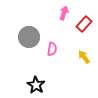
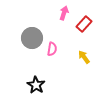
gray circle: moved 3 px right, 1 px down
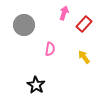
gray circle: moved 8 px left, 13 px up
pink semicircle: moved 2 px left
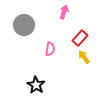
pink arrow: moved 1 px up
red rectangle: moved 4 px left, 14 px down
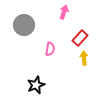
yellow arrow: moved 1 px down; rotated 32 degrees clockwise
black star: rotated 18 degrees clockwise
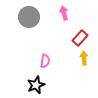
pink arrow: moved 1 px down; rotated 32 degrees counterclockwise
gray circle: moved 5 px right, 8 px up
pink semicircle: moved 5 px left, 12 px down
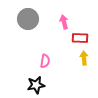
pink arrow: moved 9 px down
gray circle: moved 1 px left, 2 px down
red rectangle: rotated 49 degrees clockwise
black star: rotated 12 degrees clockwise
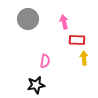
red rectangle: moved 3 px left, 2 px down
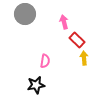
gray circle: moved 3 px left, 5 px up
red rectangle: rotated 42 degrees clockwise
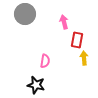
red rectangle: rotated 56 degrees clockwise
black star: rotated 24 degrees clockwise
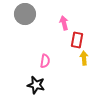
pink arrow: moved 1 px down
